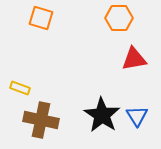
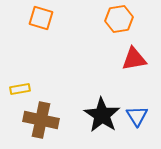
orange hexagon: moved 1 px down; rotated 8 degrees counterclockwise
yellow rectangle: moved 1 px down; rotated 30 degrees counterclockwise
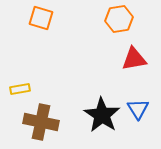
blue triangle: moved 1 px right, 7 px up
brown cross: moved 2 px down
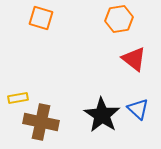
red triangle: rotated 48 degrees clockwise
yellow rectangle: moved 2 px left, 9 px down
blue triangle: rotated 15 degrees counterclockwise
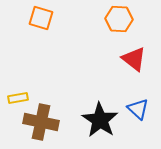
orange hexagon: rotated 12 degrees clockwise
black star: moved 2 px left, 5 px down
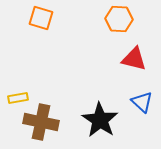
red triangle: rotated 24 degrees counterclockwise
blue triangle: moved 4 px right, 7 px up
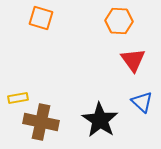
orange hexagon: moved 2 px down
red triangle: moved 1 px left, 1 px down; rotated 40 degrees clockwise
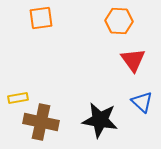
orange square: rotated 25 degrees counterclockwise
black star: rotated 24 degrees counterclockwise
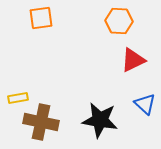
red triangle: rotated 40 degrees clockwise
blue triangle: moved 3 px right, 2 px down
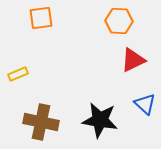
yellow rectangle: moved 24 px up; rotated 12 degrees counterclockwise
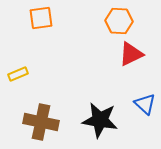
red triangle: moved 2 px left, 6 px up
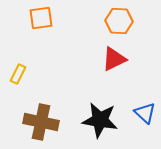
red triangle: moved 17 px left, 5 px down
yellow rectangle: rotated 42 degrees counterclockwise
blue triangle: moved 9 px down
